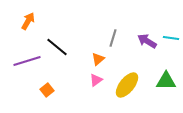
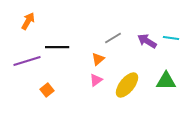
gray line: rotated 42 degrees clockwise
black line: rotated 40 degrees counterclockwise
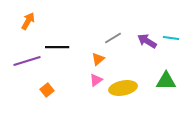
yellow ellipse: moved 4 px left, 3 px down; rotated 40 degrees clockwise
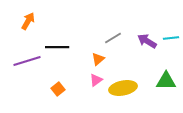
cyan line: rotated 14 degrees counterclockwise
orange square: moved 11 px right, 1 px up
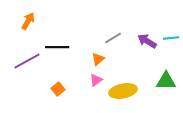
purple line: rotated 12 degrees counterclockwise
yellow ellipse: moved 3 px down
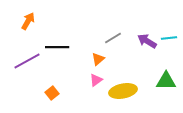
cyan line: moved 2 px left
orange square: moved 6 px left, 4 px down
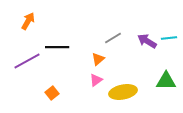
yellow ellipse: moved 1 px down
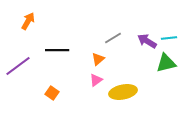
black line: moved 3 px down
purple line: moved 9 px left, 5 px down; rotated 8 degrees counterclockwise
green triangle: moved 18 px up; rotated 15 degrees counterclockwise
orange square: rotated 16 degrees counterclockwise
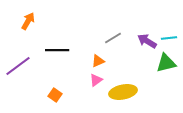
orange triangle: moved 2 px down; rotated 16 degrees clockwise
orange square: moved 3 px right, 2 px down
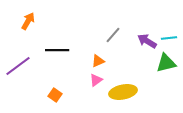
gray line: moved 3 px up; rotated 18 degrees counterclockwise
